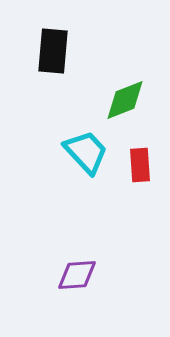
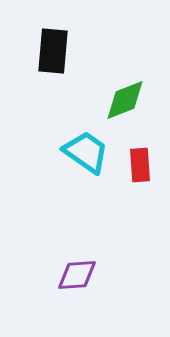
cyan trapezoid: rotated 12 degrees counterclockwise
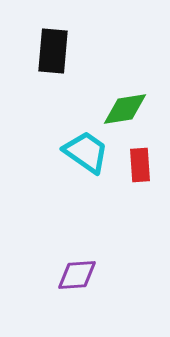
green diamond: moved 9 px down; rotated 12 degrees clockwise
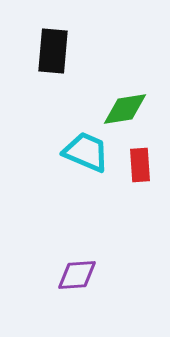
cyan trapezoid: rotated 12 degrees counterclockwise
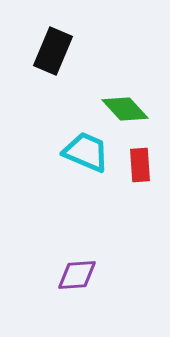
black rectangle: rotated 18 degrees clockwise
green diamond: rotated 57 degrees clockwise
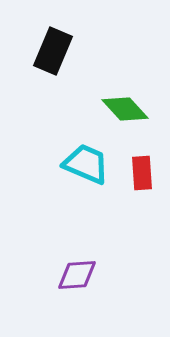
cyan trapezoid: moved 12 px down
red rectangle: moved 2 px right, 8 px down
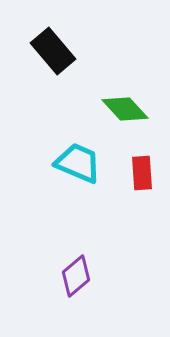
black rectangle: rotated 63 degrees counterclockwise
cyan trapezoid: moved 8 px left, 1 px up
purple diamond: moved 1 px left, 1 px down; rotated 36 degrees counterclockwise
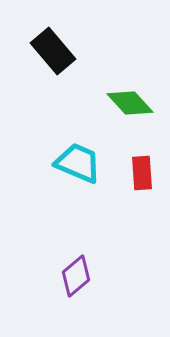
green diamond: moved 5 px right, 6 px up
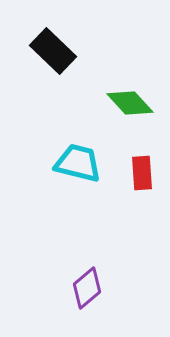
black rectangle: rotated 6 degrees counterclockwise
cyan trapezoid: rotated 9 degrees counterclockwise
purple diamond: moved 11 px right, 12 px down
